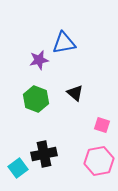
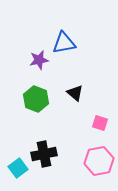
pink square: moved 2 px left, 2 px up
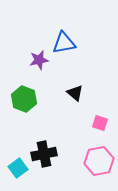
green hexagon: moved 12 px left
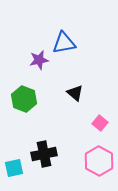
pink square: rotated 21 degrees clockwise
pink hexagon: rotated 20 degrees counterclockwise
cyan square: moved 4 px left; rotated 24 degrees clockwise
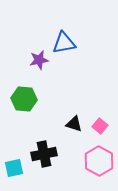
black triangle: moved 1 px left, 31 px down; rotated 24 degrees counterclockwise
green hexagon: rotated 15 degrees counterclockwise
pink square: moved 3 px down
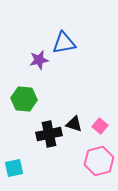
black cross: moved 5 px right, 20 px up
pink hexagon: rotated 16 degrees clockwise
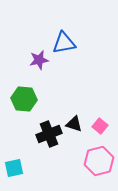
black cross: rotated 10 degrees counterclockwise
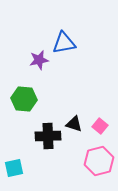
black cross: moved 1 px left, 2 px down; rotated 20 degrees clockwise
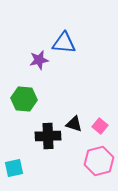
blue triangle: rotated 15 degrees clockwise
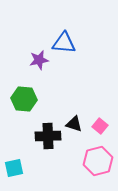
pink hexagon: moved 1 px left
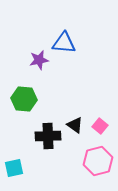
black triangle: moved 1 px right, 1 px down; rotated 18 degrees clockwise
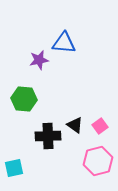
pink square: rotated 14 degrees clockwise
